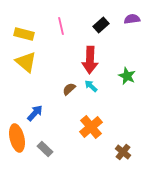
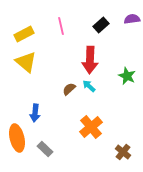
yellow rectangle: rotated 42 degrees counterclockwise
cyan arrow: moved 2 px left
blue arrow: rotated 144 degrees clockwise
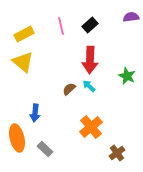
purple semicircle: moved 1 px left, 2 px up
black rectangle: moved 11 px left
yellow triangle: moved 3 px left
brown cross: moved 6 px left, 1 px down; rotated 14 degrees clockwise
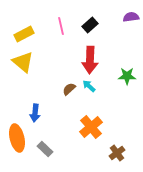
green star: rotated 24 degrees counterclockwise
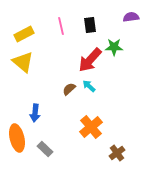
black rectangle: rotated 56 degrees counterclockwise
red arrow: rotated 40 degrees clockwise
green star: moved 13 px left, 29 px up
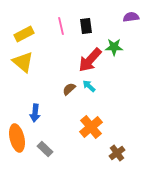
black rectangle: moved 4 px left, 1 px down
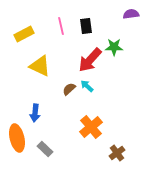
purple semicircle: moved 3 px up
yellow triangle: moved 17 px right, 4 px down; rotated 15 degrees counterclockwise
cyan arrow: moved 2 px left
